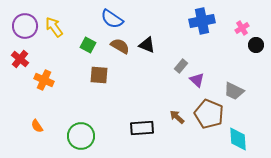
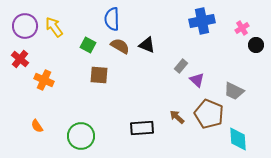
blue semicircle: rotated 55 degrees clockwise
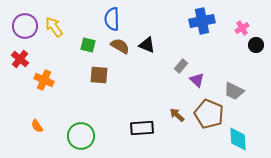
green square: rotated 14 degrees counterclockwise
brown arrow: moved 2 px up
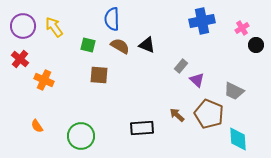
purple circle: moved 2 px left
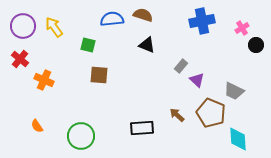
blue semicircle: rotated 85 degrees clockwise
brown semicircle: moved 23 px right, 31 px up; rotated 12 degrees counterclockwise
brown pentagon: moved 2 px right, 1 px up
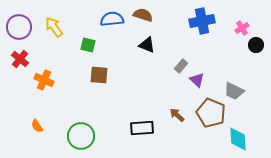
purple circle: moved 4 px left, 1 px down
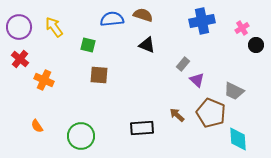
gray rectangle: moved 2 px right, 2 px up
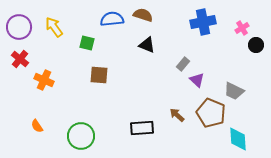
blue cross: moved 1 px right, 1 px down
green square: moved 1 px left, 2 px up
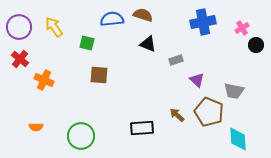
black triangle: moved 1 px right, 1 px up
gray rectangle: moved 7 px left, 4 px up; rotated 32 degrees clockwise
gray trapezoid: rotated 15 degrees counterclockwise
brown pentagon: moved 2 px left, 1 px up
orange semicircle: moved 1 px left, 1 px down; rotated 56 degrees counterclockwise
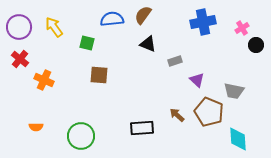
brown semicircle: rotated 72 degrees counterclockwise
gray rectangle: moved 1 px left, 1 px down
